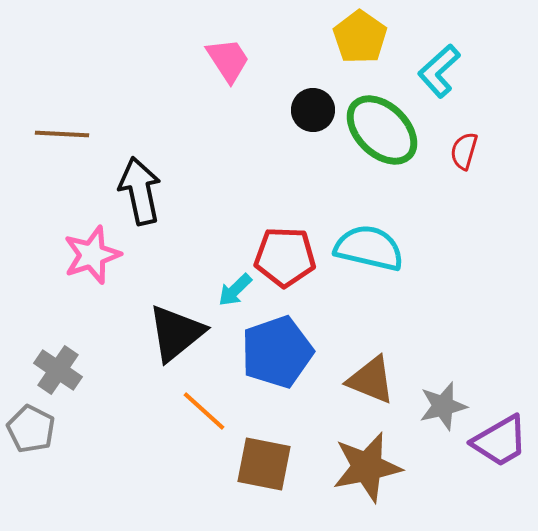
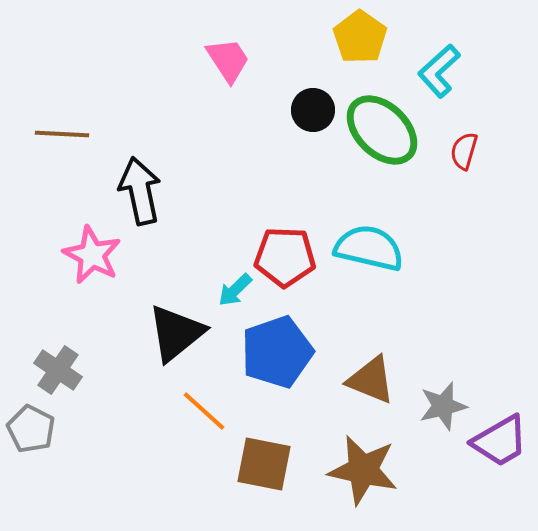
pink star: rotated 26 degrees counterclockwise
brown star: moved 4 px left, 3 px down; rotated 24 degrees clockwise
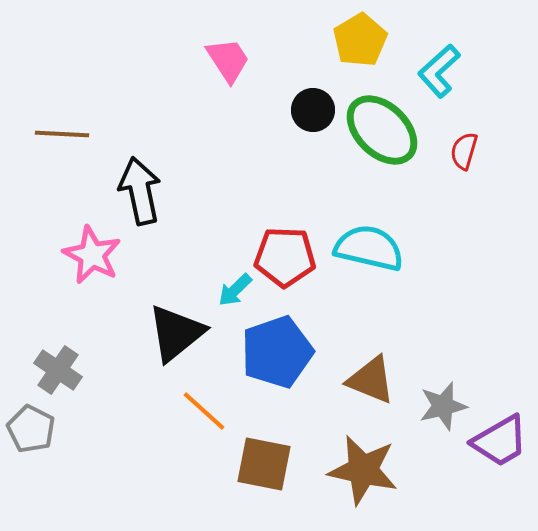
yellow pentagon: moved 3 px down; rotated 6 degrees clockwise
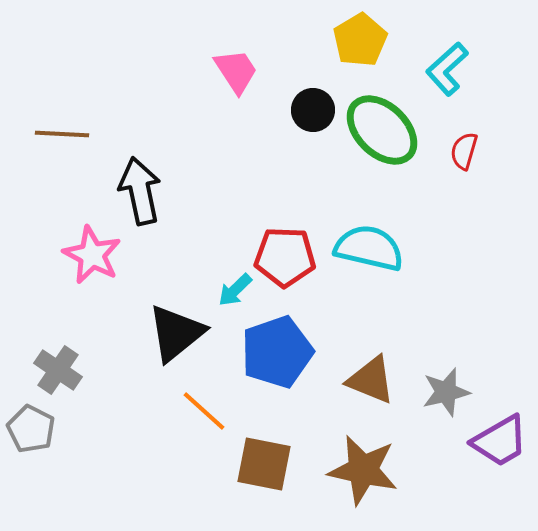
pink trapezoid: moved 8 px right, 11 px down
cyan L-shape: moved 8 px right, 2 px up
gray star: moved 3 px right, 14 px up
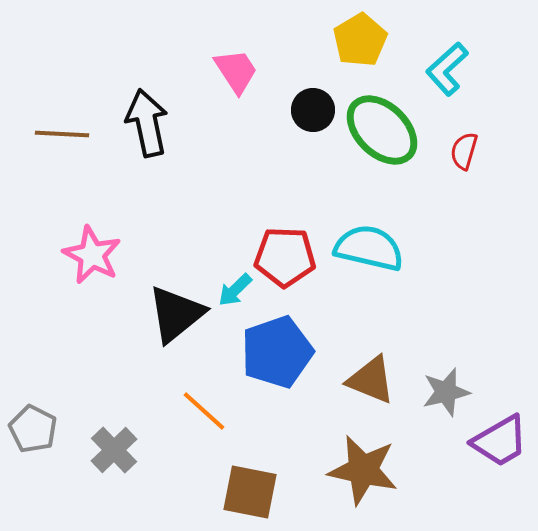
black arrow: moved 7 px right, 68 px up
black triangle: moved 19 px up
gray cross: moved 56 px right, 80 px down; rotated 12 degrees clockwise
gray pentagon: moved 2 px right
brown square: moved 14 px left, 28 px down
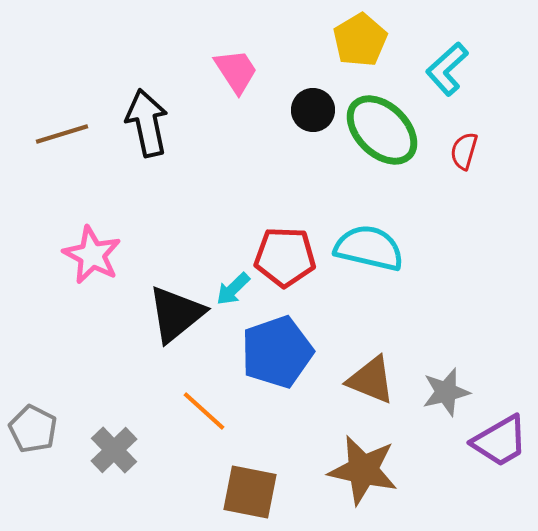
brown line: rotated 20 degrees counterclockwise
cyan arrow: moved 2 px left, 1 px up
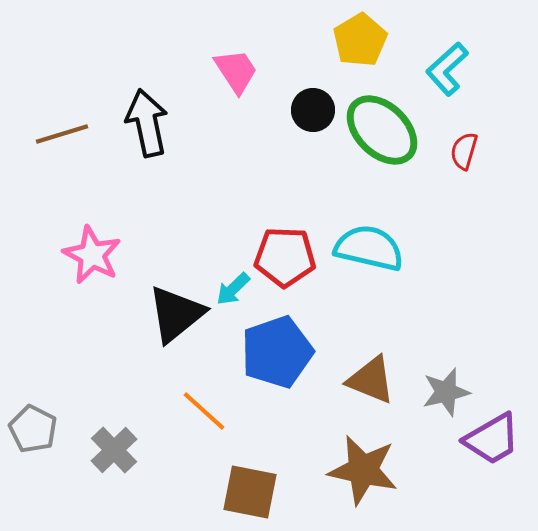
purple trapezoid: moved 8 px left, 2 px up
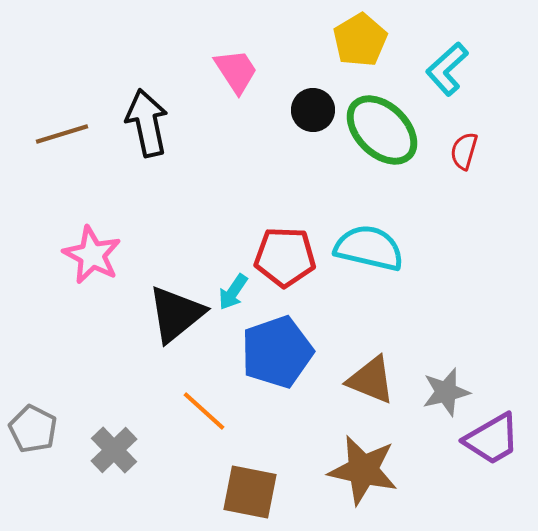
cyan arrow: moved 3 px down; rotated 12 degrees counterclockwise
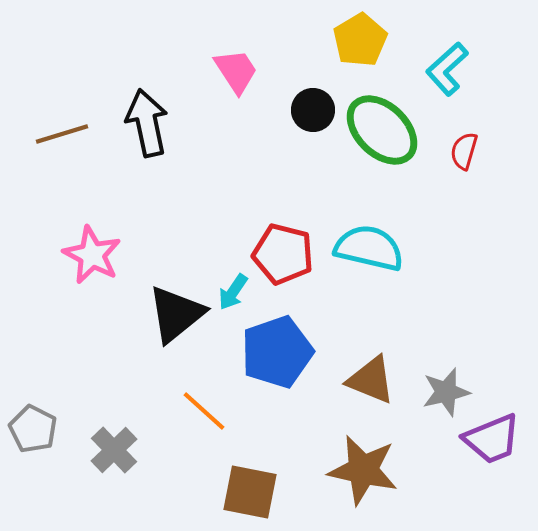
red pentagon: moved 2 px left, 3 px up; rotated 12 degrees clockwise
purple trapezoid: rotated 8 degrees clockwise
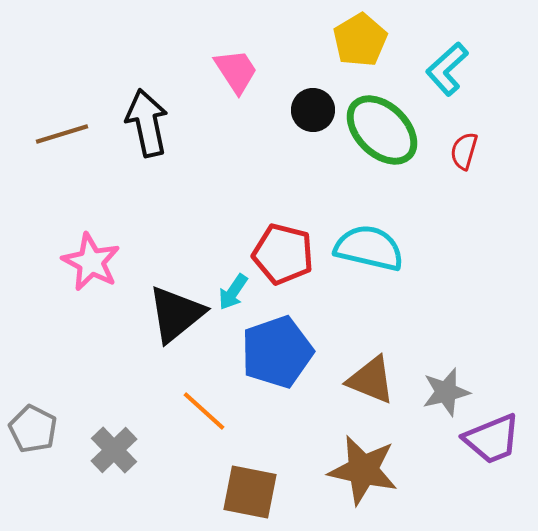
pink star: moved 1 px left, 7 px down
